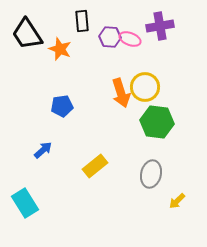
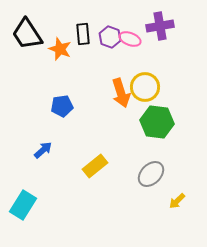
black rectangle: moved 1 px right, 13 px down
purple hexagon: rotated 15 degrees clockwise
gray ellipse: rotated 32 degrees clockwise
cyan rectangle: moved 2 px left, 2 px down; rotated 64 degrees clockwise
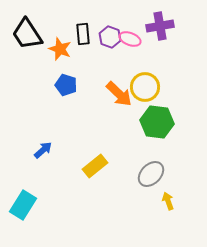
orange arrow: moved 2 px left, 1 px down; rotated 28 degrees counterclockwise
blue pentagon: moved 4 px right, 21 px up; rotated 25 degrees clockwise
yellow arrow: moved 9 px left; rotated 114 degrees clockwise
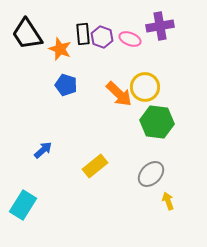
purple hexagon: moved 8 px left
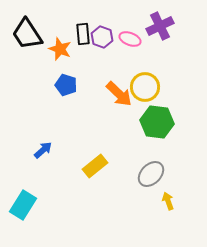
purple cross: rotated 16 degrees counterclockwise
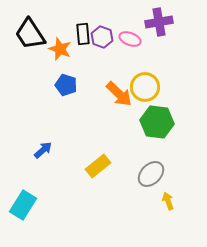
purple cross: moved 1 px left, 4 px up; rotated 16 degrees clockwise
black trapezoid: moved 3 px right
yellow rectangle: moved 3 px right
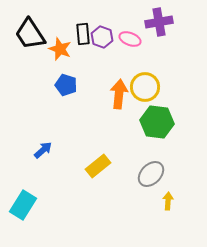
orange arrow: rotated 128 degrees counterclockwise
yellow arrow: rotated 24 degrees clockwise
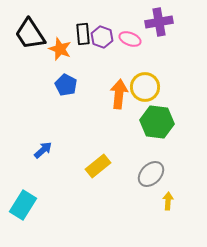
blue pentagon: rotated 10 degrees clockwise
